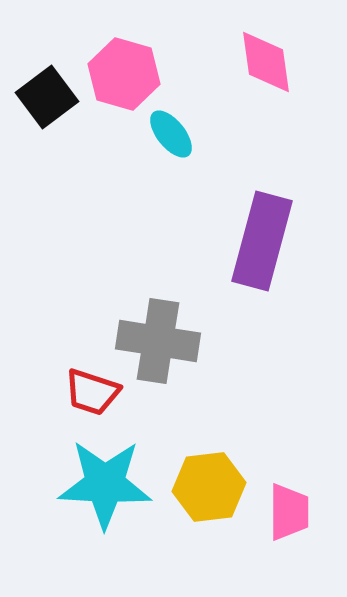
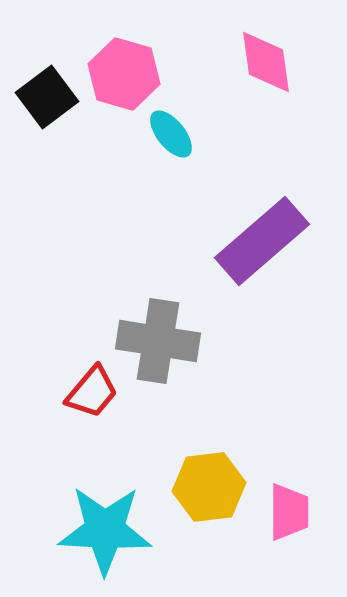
purple rectangle: rotated 34 degrees clockwise
red trapezoid: rotated 68 degrees counterclockwise
cyan star: moved 46 px down
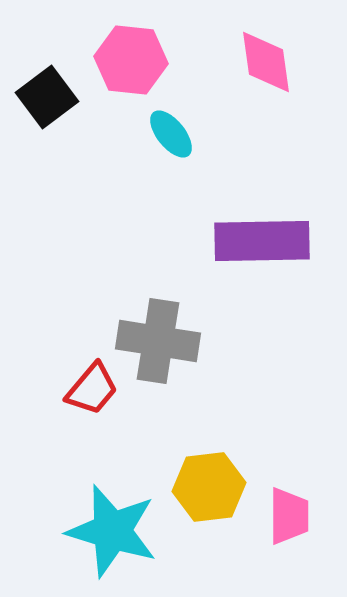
pink hexagon: moved 7 px right, 14 px up; rotated 10 degrees counterclockwise
purple rectangle: rotated 40 degrees clockwise
red trapezoid: moved 3 px up
pink trapezoid: moved 4 px down
cyan star: moved 7 px right, 1 px down; rotated 14 degrees clockwise
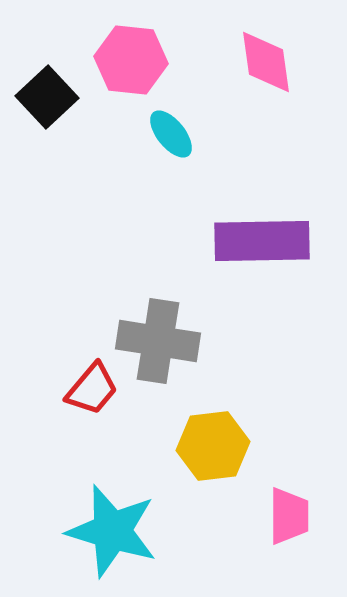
black square: rotated 6 degrees counterclockwise
yellow hexagon: moved 4 px right, 41 px up
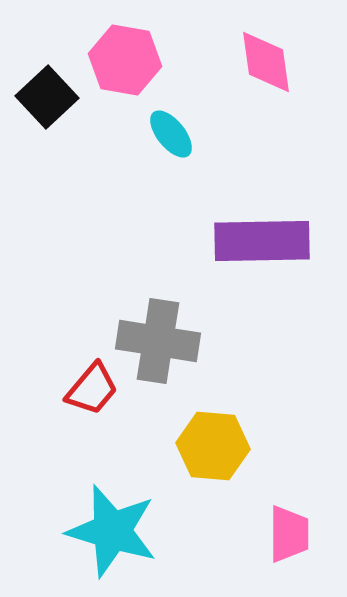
pink hexagon: moved 6 px left; rotated 4 degrees clockwise
yellow hexagon: rotated 12 degrees clockwise
pink trapezoid: moved 18 px down
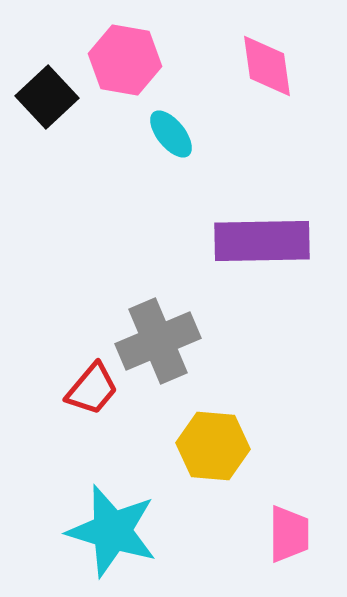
pink diamond: moved 1 px right, 4 px down
gray cross: rotated 32 degrees counterclockwise
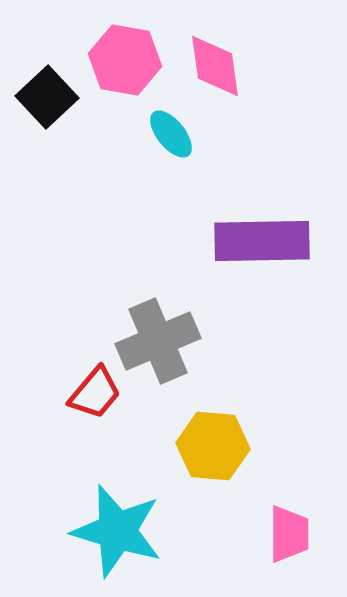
pink diamond: moved 52 px left
red trapezoid: moved 3 px right, 4 px down
cyan star: moved 5 px right
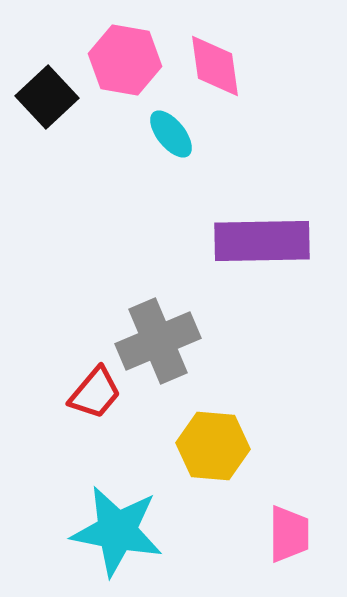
cyan star: rotated 6 degrees counterclockwise
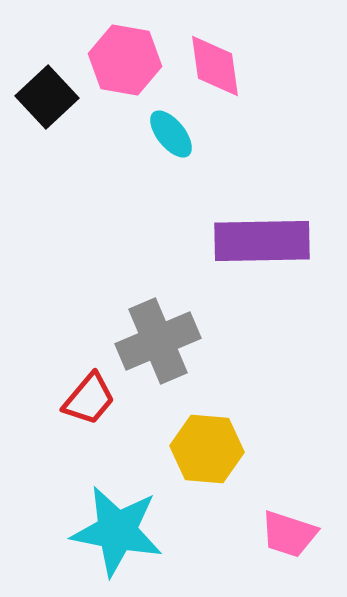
red trapezoid: moved 6 px left, 6 px down
yellow hexagon: moved 6 px left, 3 px down
pink trapezoid: rotated 108 degrees clockwise
